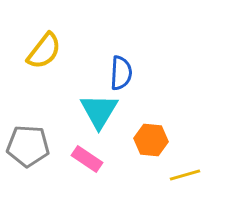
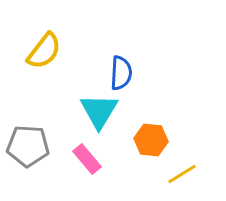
pink rectangle: rotated 16 degrees clockwise
yellow line: moved 3 px left, 1 px up; rotated 16 degrees counterclockwise
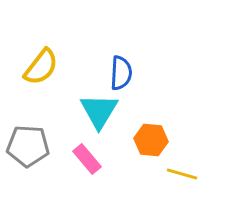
yellow semicircle: moved 3 px left, 16 px down
yellow line: rotated 48 degrees clockwise
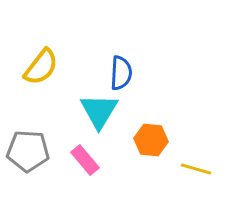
gray pentagon: moved 5 px down
pink rectangle: moved 2 px left, 1 px down
yellow line: moved 14 px right, 5 px up
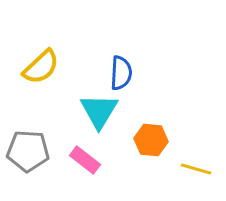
yellow semicircle: rotated 9 degrees clockwise
pink rectangle: rotated 12 degrees counterclockwise
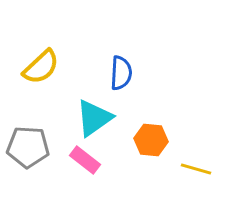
cyan triangle: moved 5 px left, 7 px down; rotated 24 degrees clockwise
gray pentagon: moved 4 px up
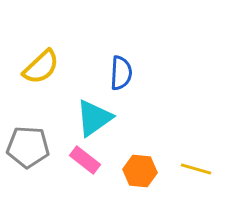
orange hexagon: moved 11 px left, 31 px down
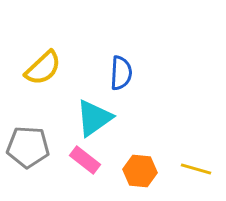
yellow semicircle: moved 2 px right, 1 px down
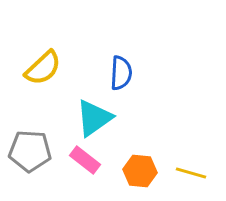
gray pentagon: moved 2 px right, 4 px down
yellow line: moved 5 px left, 4 px down
